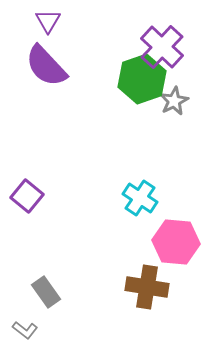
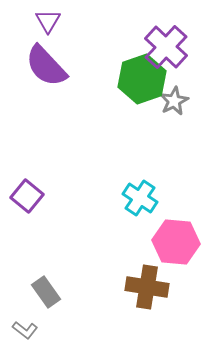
purple cross: moved 4 px right
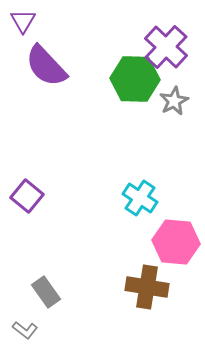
purple triangle: moved 25 px left
green hexagon: moved 7 px left; rotated 21 degrees clockwise
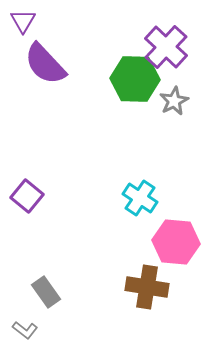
purple semicircle: moved 1 px left, 2 px up
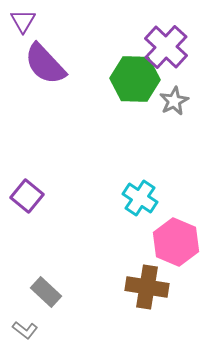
pink hexagon: rotated 18 degrees clockwise
gray rectangle: rotated 12 degrees counterclockwise
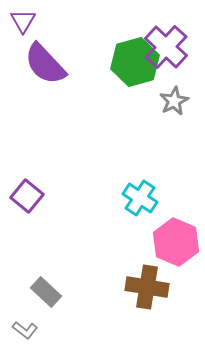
green hexagon: moved 17 px up; rotated 18 degrees counterclockwise
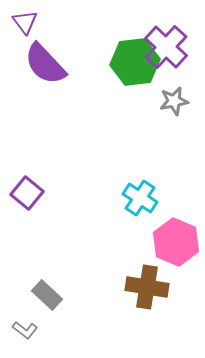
purple triangle: moved 2 px right, 1 px down; rotated 8 degrees counterclockwise
green hexagon: rotated 9 degrees clockwise
gray star: rotated 16 degrees clockwise
purple square: moved 3 px up
gray rectangle: moved 1 px right, 3 px down
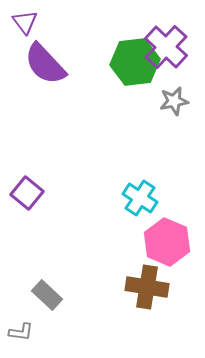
pink hexagon: moved 9 px left
gray L-shape: moved 4 px left, 2 px down; rotated 30 degrees counterclockwise
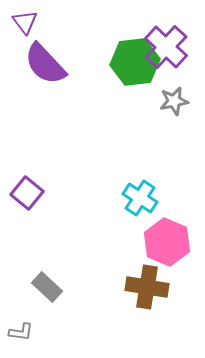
gray rectangle: moved 8 px up
